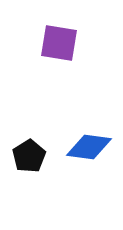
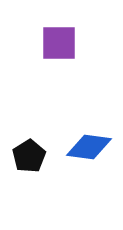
purple square: rotated 9 degrees counterclockwise
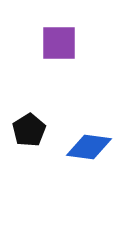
black pentagon: moved 26 px up
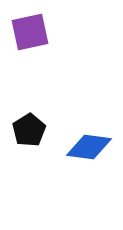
purple square: moved 29 px left, 11 px up; rotated 12 degrees counterclockwise
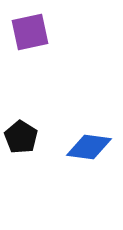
black pentagon: moved 8 px left, 7 px down; rotated 8 degrees counterclockwise
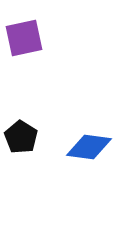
purple square: moved 6 px left, 6 px down
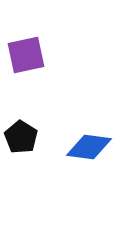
purple square: moved 2 px right, 17 px down
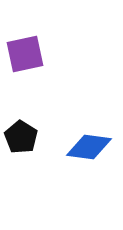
purple square: moved 1 px left, 1 px up
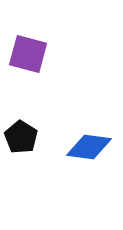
purple square: moved 3 px right; rotated 27 degrees clockwise
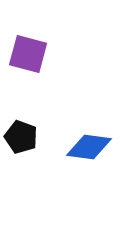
black pentagon: rotated 12 degrees counterclockwise
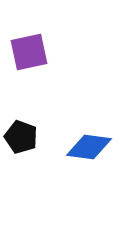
purple square: moved 1 px right, 2 px up; rotated 27 degrees counterclockwise
